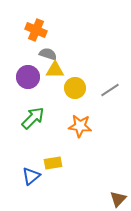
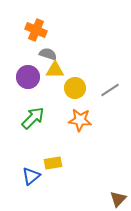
orange star: moved 6 px up
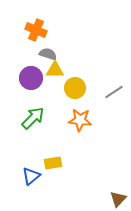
purple circle: moved 3 px right, 1 px down
gray line: moved 4 px right, 2 px down
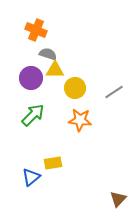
green arrow: moved 3 px up
blue triangle: moved 1 px down
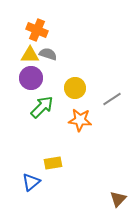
orange cross: moved 1 px right
yellow triangle: moved 25 px left, 15 px up
gray line: moved 2 px left, 7 px down
green arrow: moved 9 px right, 8 px up
blue triangle: moved 5 px down
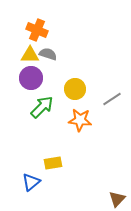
yellow circle: moved 1 px down
brown triangle: moved 1 px left
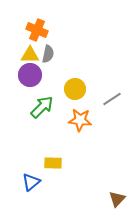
gray semicircle: rotated 84 degrees clockwise
purple circle: moved 1 px left, 3 px up
yellow rectangle: rotated 12 degrees clockwise
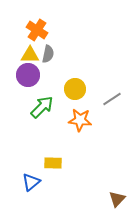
orange cross: rotated 10 degrees clockwise
purple circle: moved 2 px left
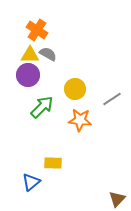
gray semicircle: rotated 72 degrees counterclockwise
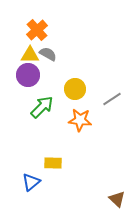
orange cross: rotated 15 degrees clockwise
brown triangle: rotated 30 degrees counterclockwise
